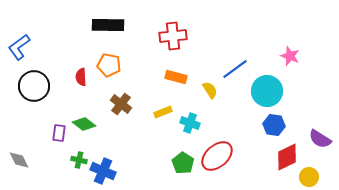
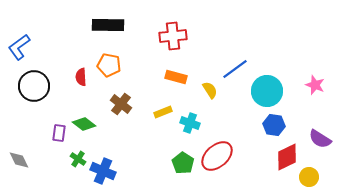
pink star: moved 25 px right, 29 px down
green cross: moved 1 px left, 1 px up; rotated 21 degrees clockwise
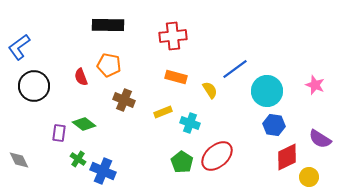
red semicircle: rotated 18 degrees counterclockwise
brown cross: moved 3 px right, 4 px up; rotated 15 degrees counterclockwise
green pentagon: moved 1 px left, 1 px up
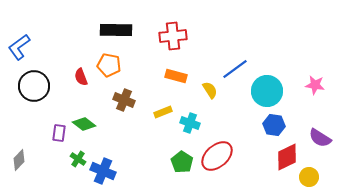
black rectangle: moved 8 px right, 5 px down
orange rectangle: moved 1 px up
pink star: rotated 12 degrees counterclockwise
purple semicircle: moved 1 px up
gray diamond: rotated 70 degrees clockwise
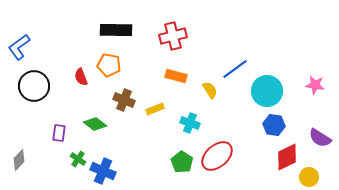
red cross: rotated 8 degrees counterclockwise
yellow rectangle: moved 8 px left, 3 px up
green diamond: moved 11 px right
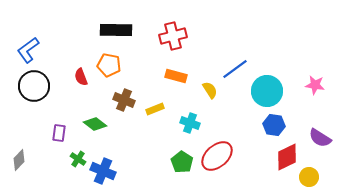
blue L-shape: moved 9 px right, 3 px down
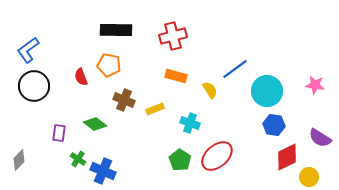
green pentagon: moved 2 px left, 2 px up
